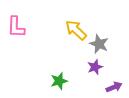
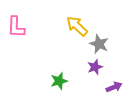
yellow arrow: moved 1 px right, 4 px up
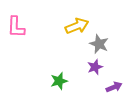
yellow arrow: rotated 115 degrees clockwise
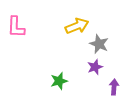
purple arrow: rotated 63 degrees counterclockwise
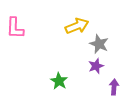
pink L-shape: moved 1 px left, 1 px down
purple star: moved 1 px right, 1 px up
green star: rotated 24 degrees counterclockwise
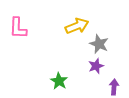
pink L-shape: moved 3 px right
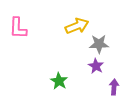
gray star: rotated 24 degrees counterclockwise
purple star: rotated 21 degrees counterclockwise
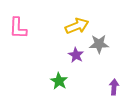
purple star: moved 20 px left, 11 px up
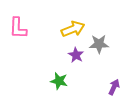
yellow arrow: moved 4 px left, 3 px down
green star: rotated 18 degrees counterclockwise
purple arrow: rotated 21 degrees clockwise
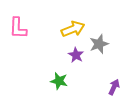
gray star: rotated 18 degrees counterclockwise
